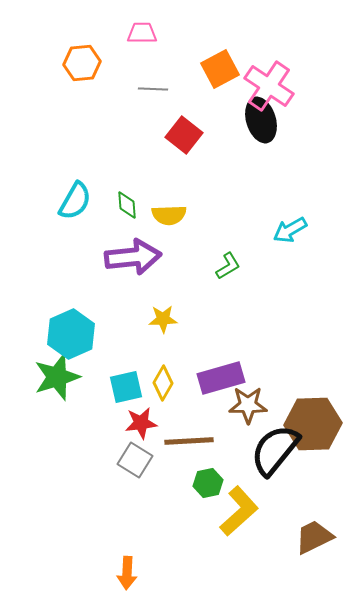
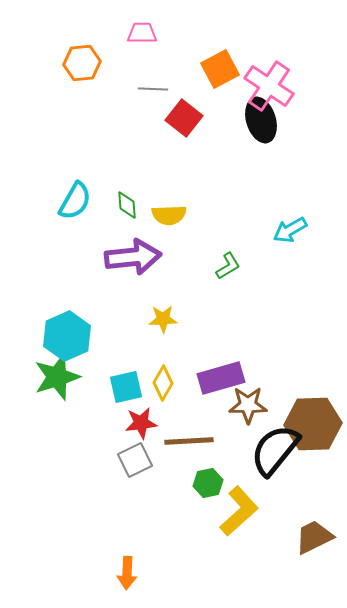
red square: moved 17 px up
cyan hexagon: moved 4 px left, 2 px down
gray square: rotated 32 degrees clockwise
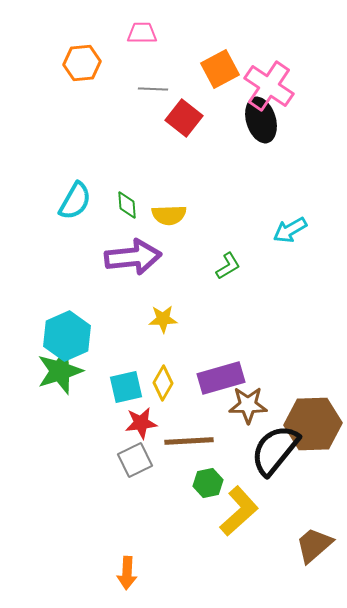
green star: moved 3 px right, 6 px up
brown trapezoid: moved 8 px down; rotated 15 degrees counterclockwise
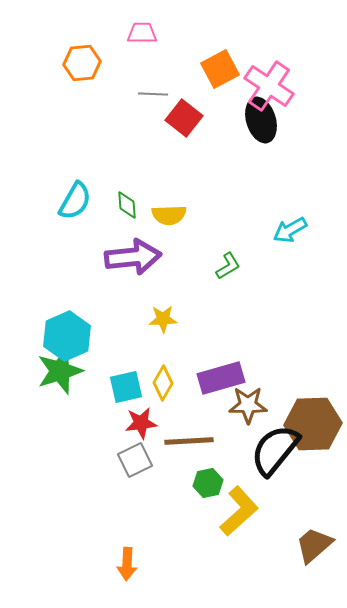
gray line: moved 5 px down
orange arrow: moved 9 px up
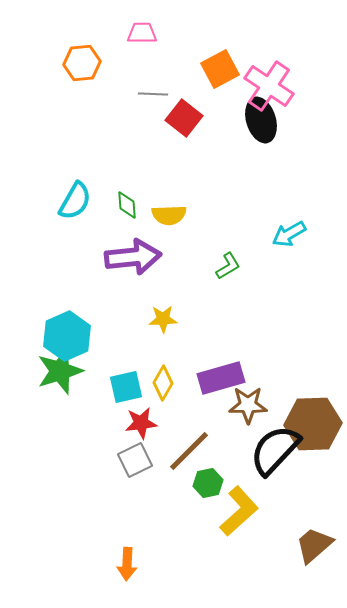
cyan arrow: moved 1 px left, 4 px down
brown line: moved 10 px down; rotated 42 degrees counterclockwise
black semicircle: rotated 4 degrees clockwise
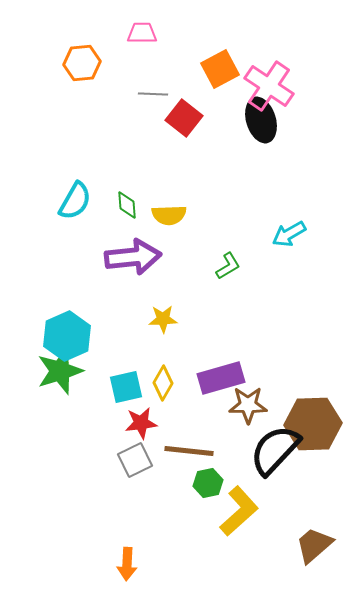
brown line: rotated 51 degrees clockwise
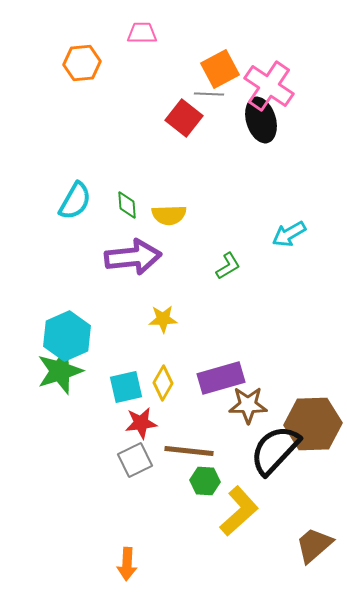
gray line: moved 56 px right
green hexagon: moved 3 px left, 2 px up; rotated 16 degrees clockwise
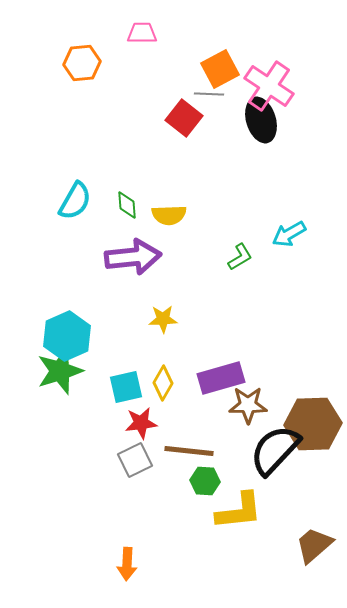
green L-shape: moved 12 px right, 9 px up
yellow L-shape: rotated 36 degrees clockwise
